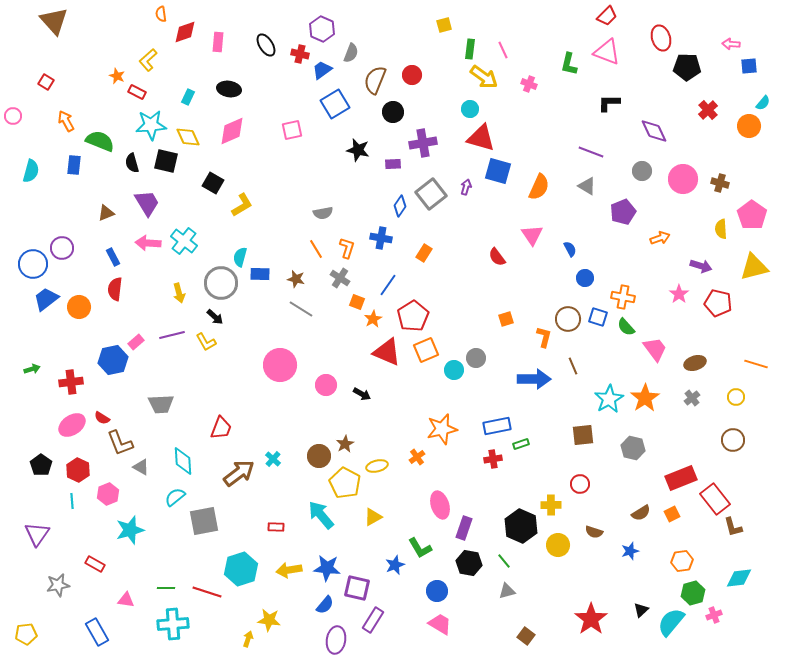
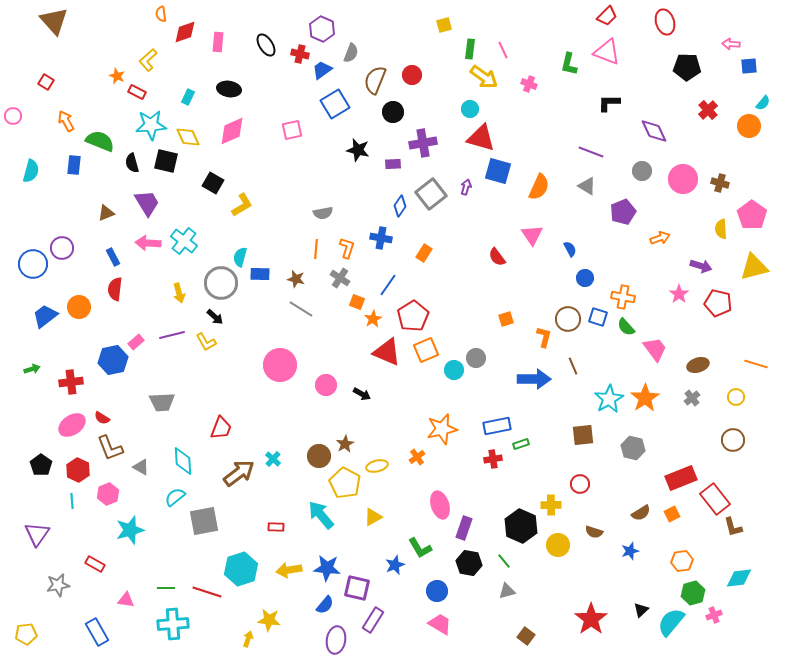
red ellipse at (661, 38): moved 4 px right, 16 px up
orange line at (316, 249): rotated 36 degrees clockwise
blue trapezoid at (46, 299): moved 1 px left, 17 px down
brown ellipse at (695, 363): moved 3 px right, 2 px down
gray trapezoid at (161, 404): moved 1 px right, 2 px up
brown L-shape at (120, 443): moved 10 px left, 5 px down
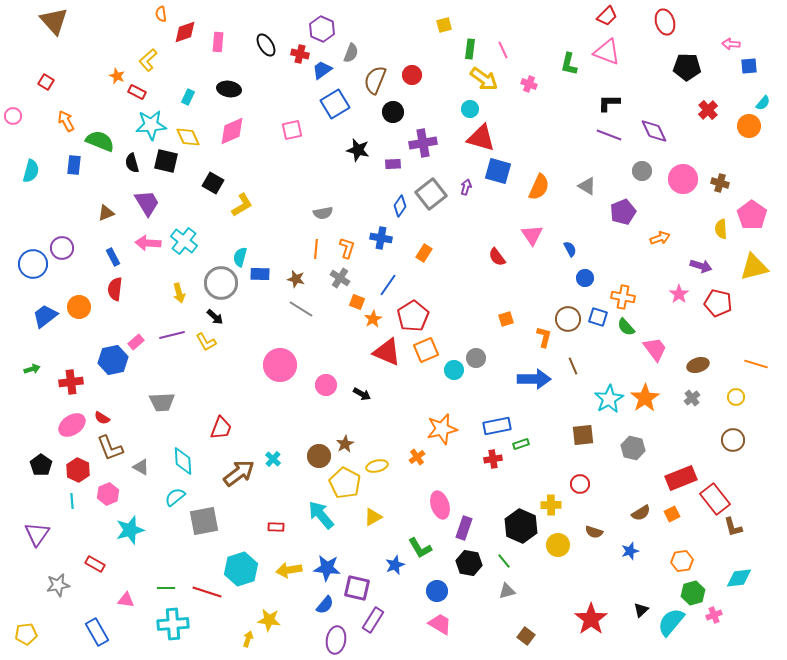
yellow arrow at (484, 77): moved 2 px down
purple line at (591, 152): moved 18 px right, 17 px up
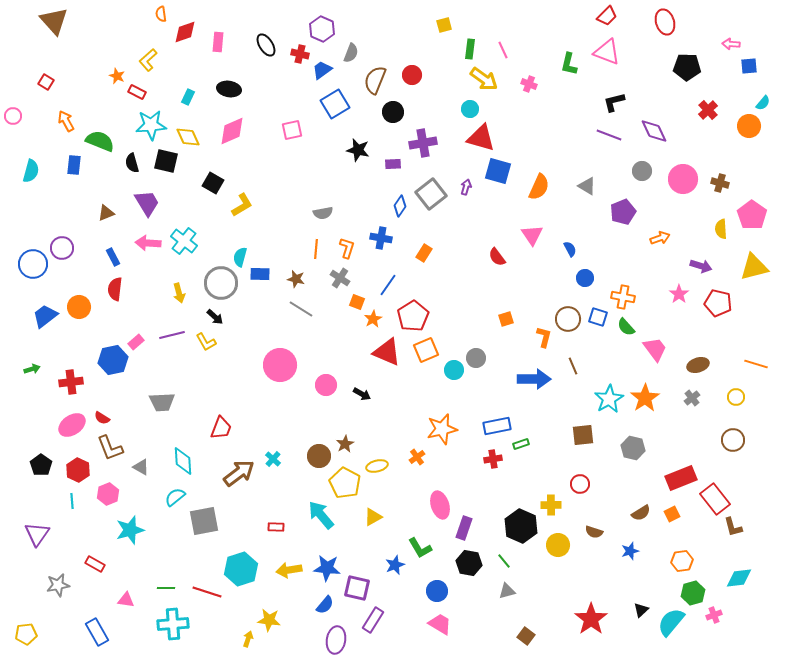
black L-shape at (609, 103): moved 5 px right, 1 px up; rotated 15 degrees counterclockwise
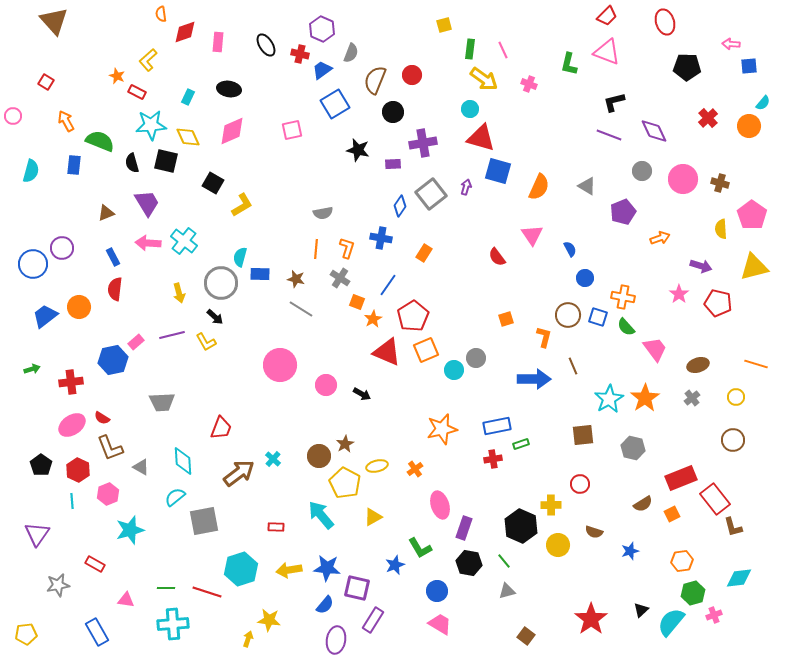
red cross at (708, 110): moved 8 px down
brown circle at (568, 319): moved 4 px up
orange cross at (417, 457): moved 2 px left, 12 px down
brown semicircle at (641, 513): moved 2 px right, 9 px up
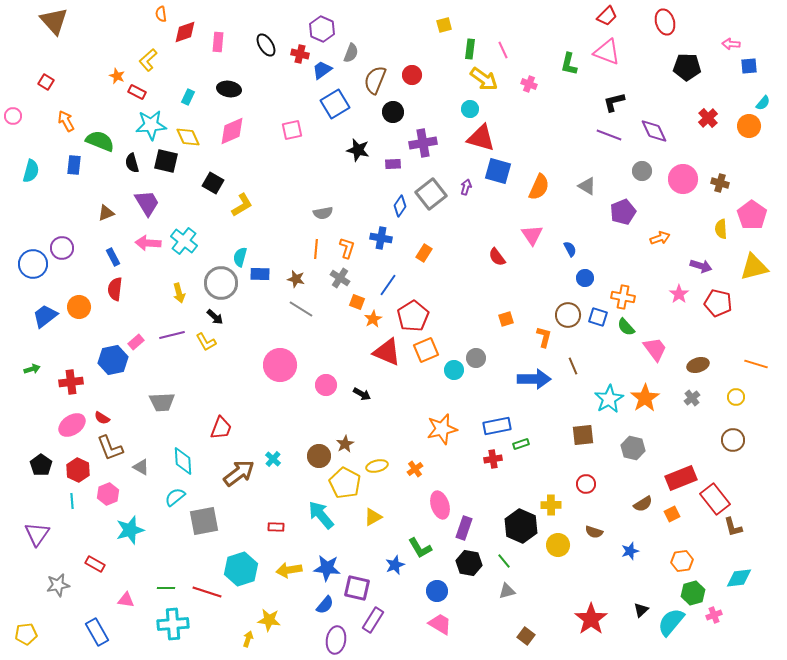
red circle at (580, 484): moved 6 px right
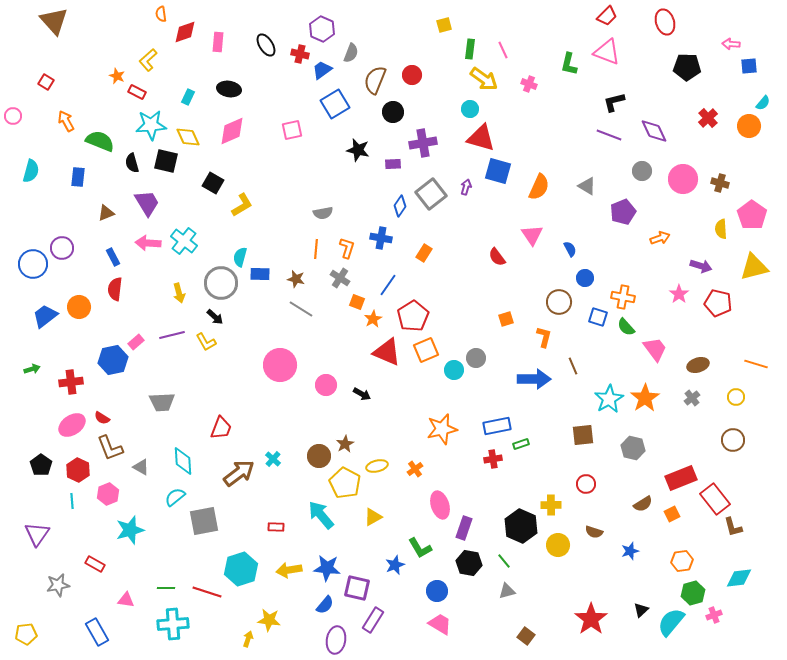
blue rectangle at (74, 165): moved 4 px right, 12 px down
brown circle at (568, 315): moved 9 px left, 13 px up
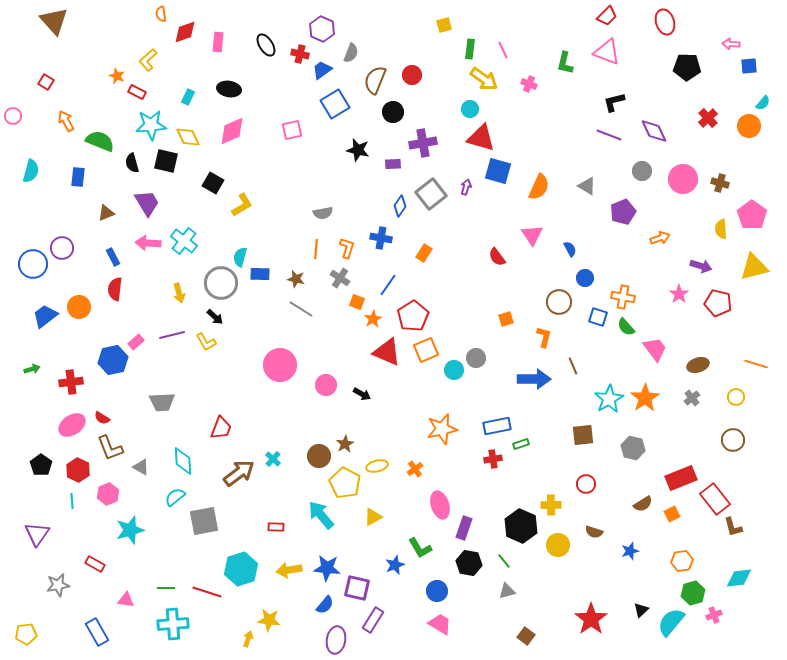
green L-shape at (569, 64): moved 4 px left, 1 px up
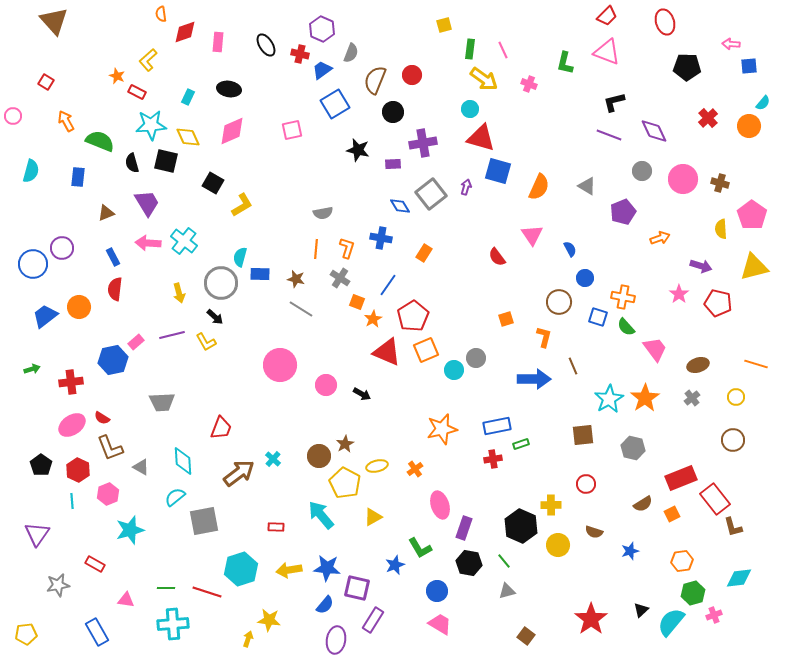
blue diamond at (400, 206): rotated 65 degrees counterclockwise
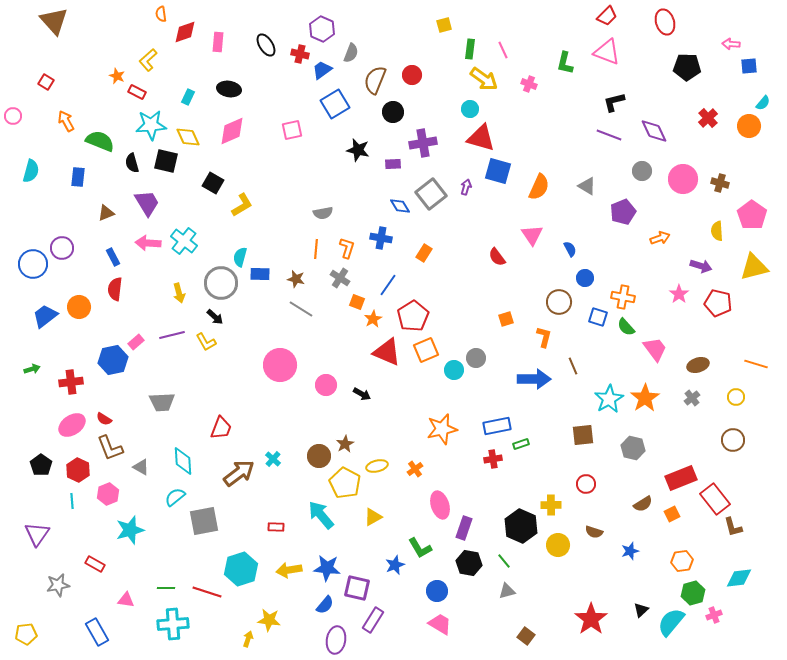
yellow semicircle at (721, 229): moved 4 px left, 2 px down
red semicircle at (102, 418): moved 2 px right, 1 px down
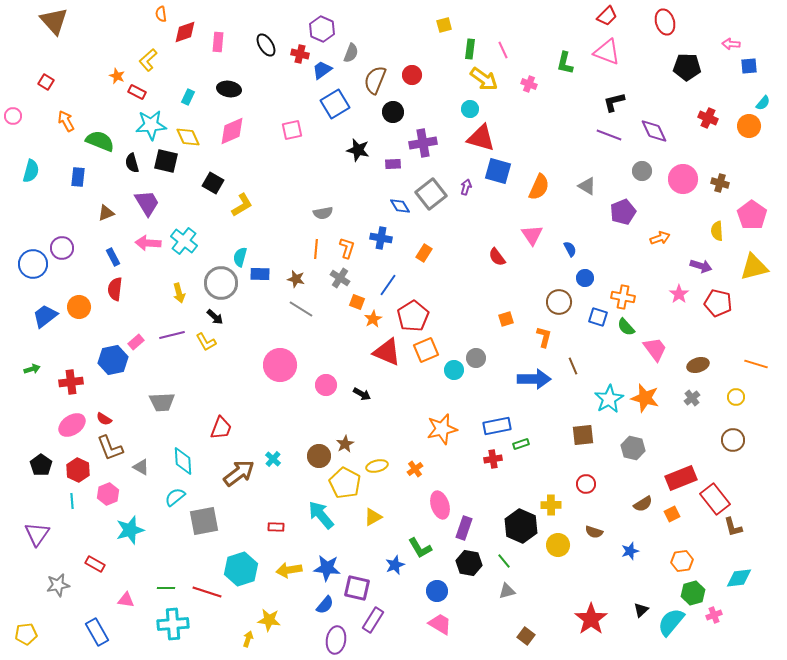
red cross at (708, 118): rotated 24 degrees counterclockwise
orange star at (645, 398): rotated 24 degrees counterclockwise
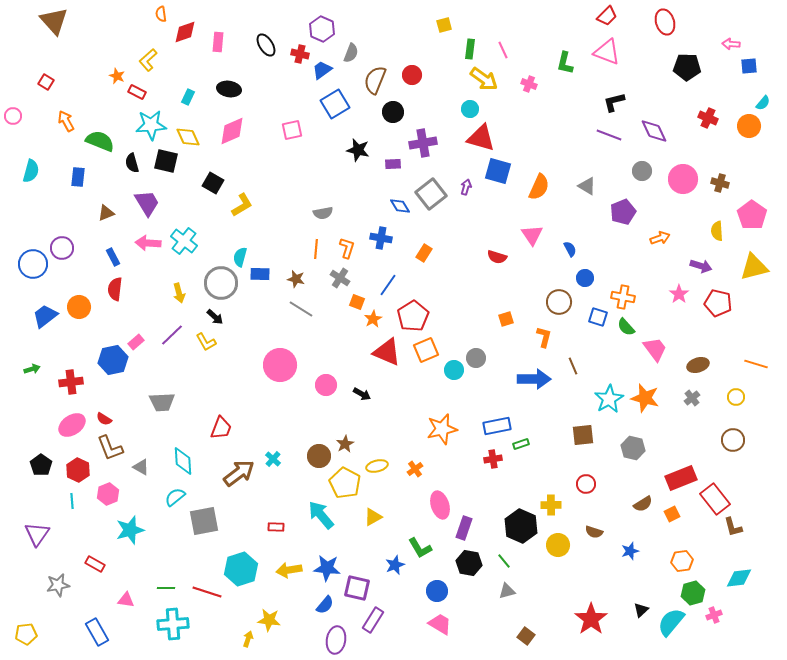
red semicircle at (497, 257): rotated 36 degrees counterclockwise
purple line at (172, 335): rotated 30 degrees counterclockwise
